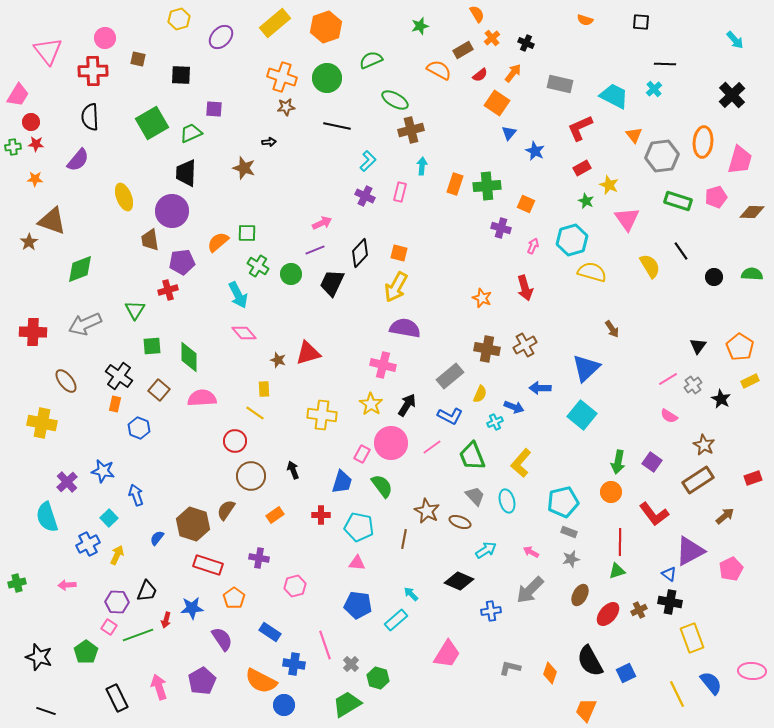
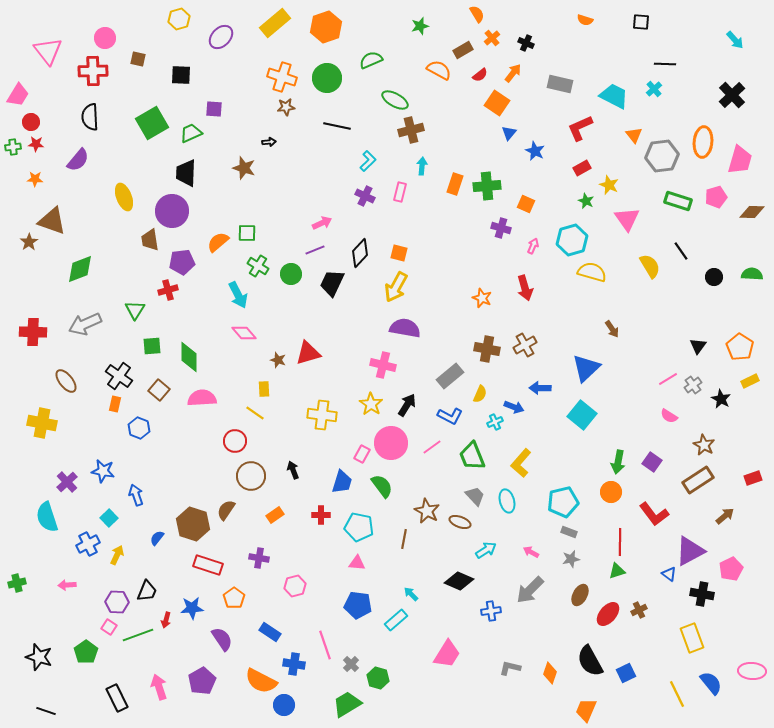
black cross at (670, 602): moved 32 px right, 8 px up
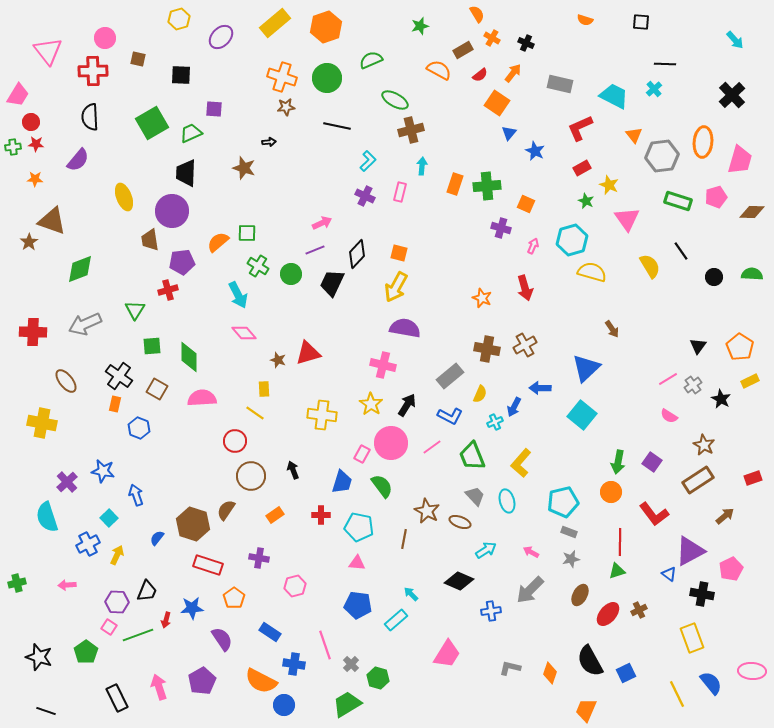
orange cross at (492, 38): rotated 21 degrees counterclockwise
black diamond at (360, 253): moved 3 px left, 1 px down
brown square at (159, 390): moved 2 px left, 1 px up; rotated 10 degrees counterclockwise
blue arrow at (514, 407): rotated 96 degrees clockwise
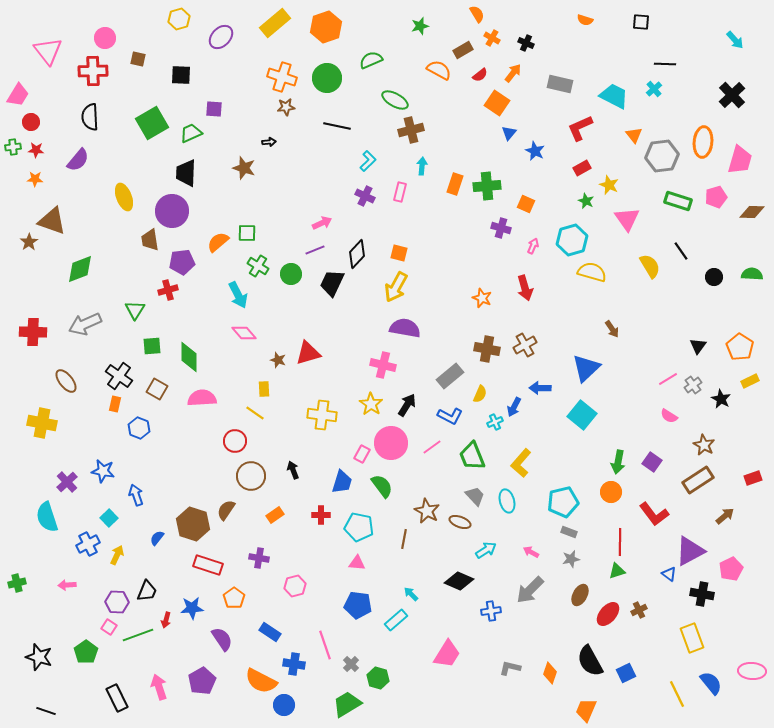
red star at (36, 144): moved 6 px down
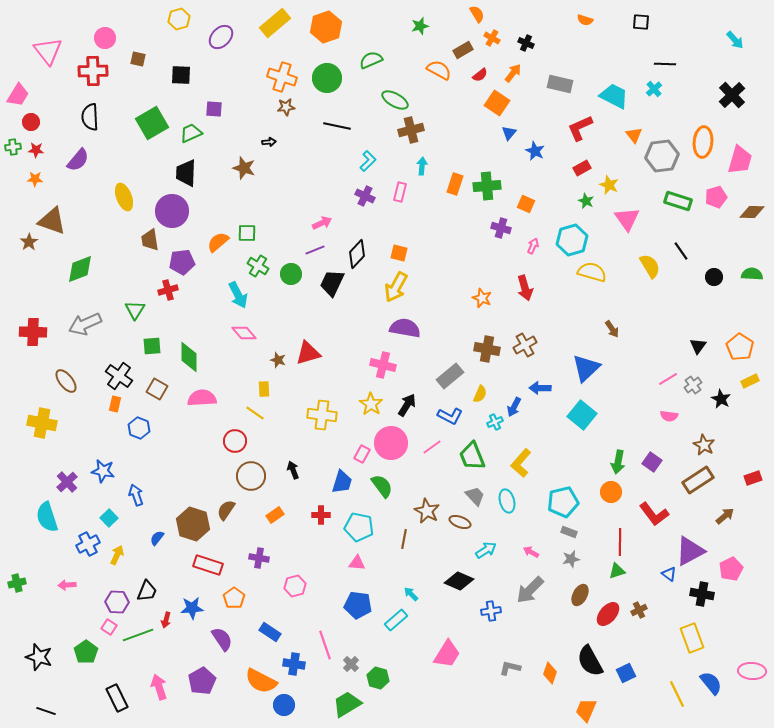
pink semicircle at (669, 416): rotated 24 degrees counterclockwise
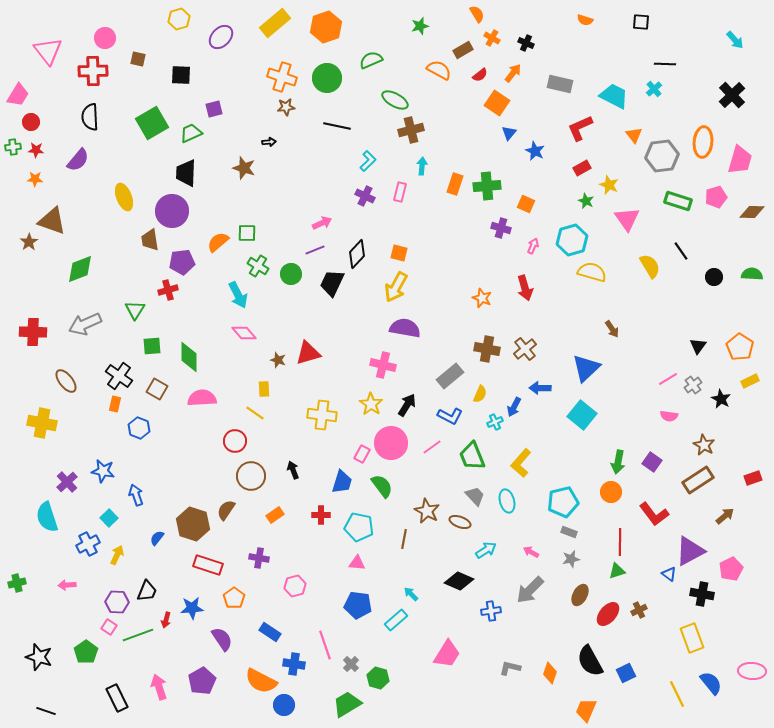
purple square at (214, 109): rotated 18 degrees counterclockwise
brown cross at (525, 345): moved 4 px down; rotated 10 degrees counterclockwise
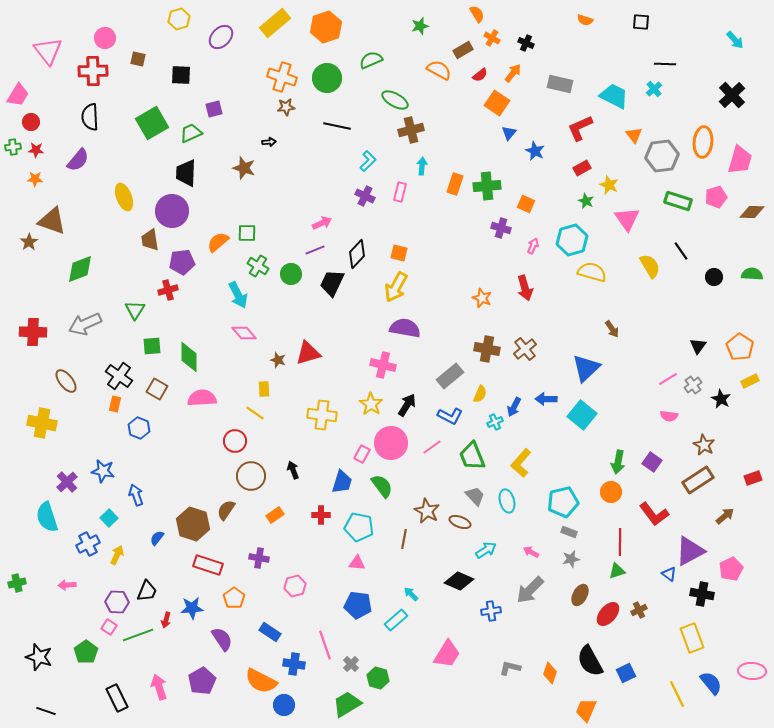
blue arrow at (540, 388): moved 6 px right, 11 px down
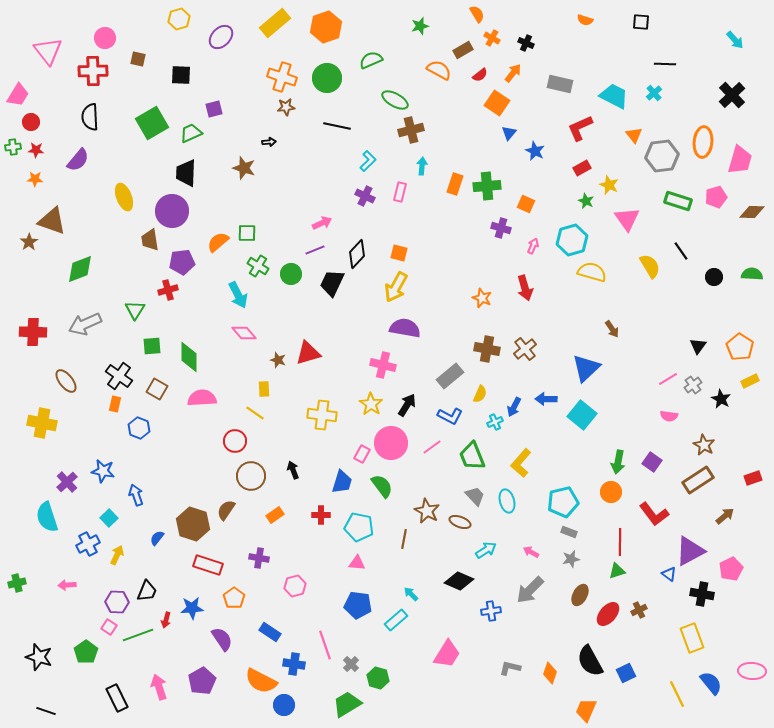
cyan cross at (654, 89): moved 4 px down
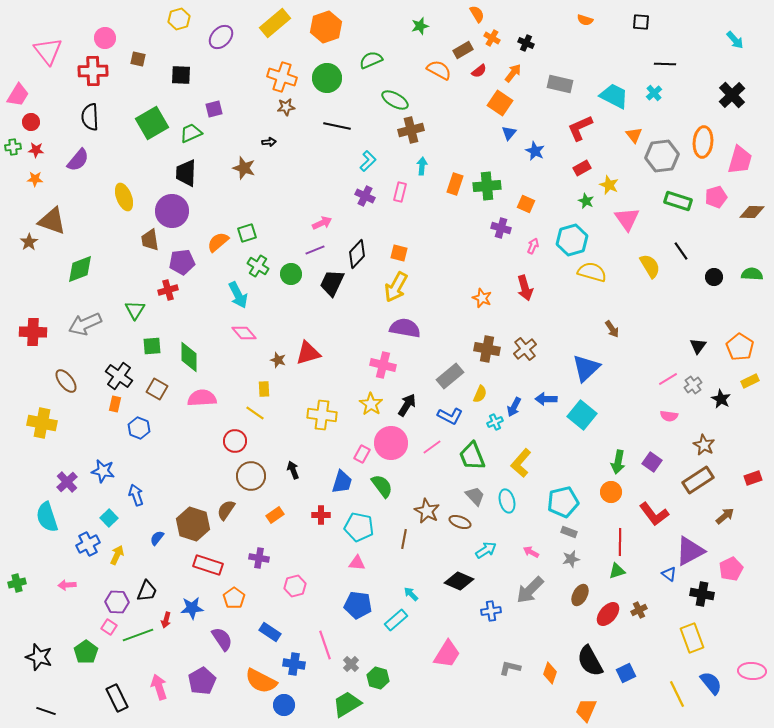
red semicircle at (480, 75): moved 1 px left, 4 px up
orange square at (497, 103): moved 3 px right
green square at (247, 233): rotated 18 degrees counterclockwise
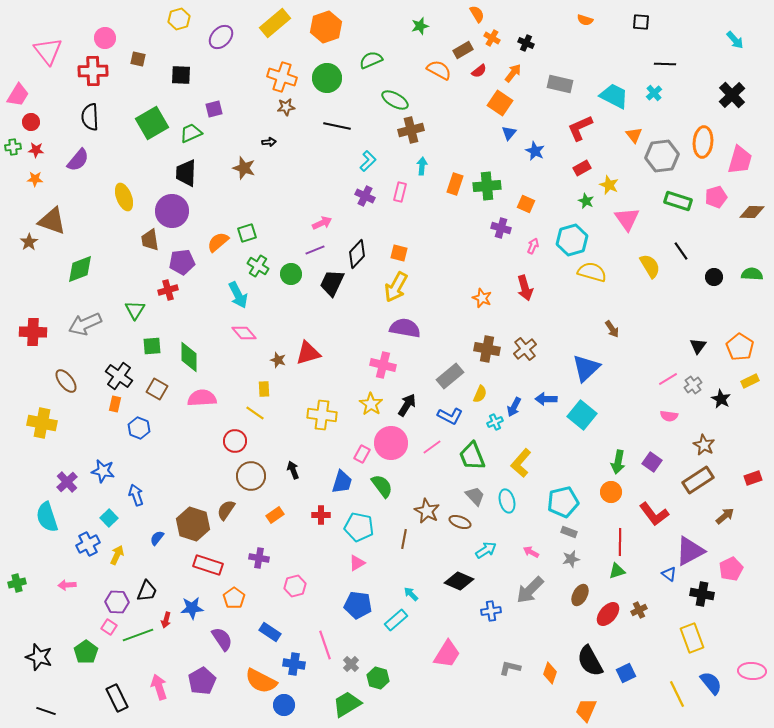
pink triangle at (357, 563): rotated 36 degrees counterclockwise
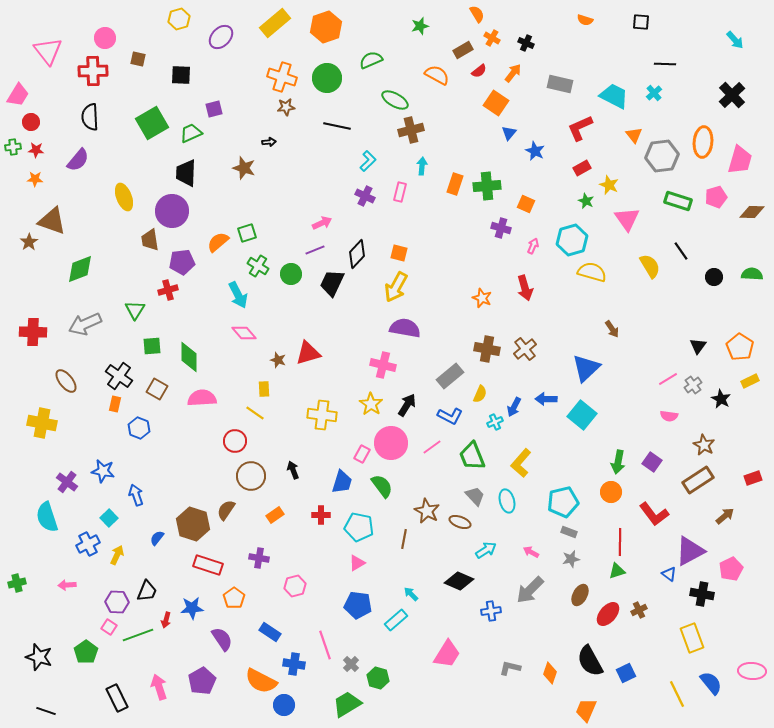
orange semicircle at (439, 70): moved 2 px left, 5 px down
orange square at (500, 103): moved 4 px left
purple cross at (67, 482): rotated 10 degrees counterclockwise
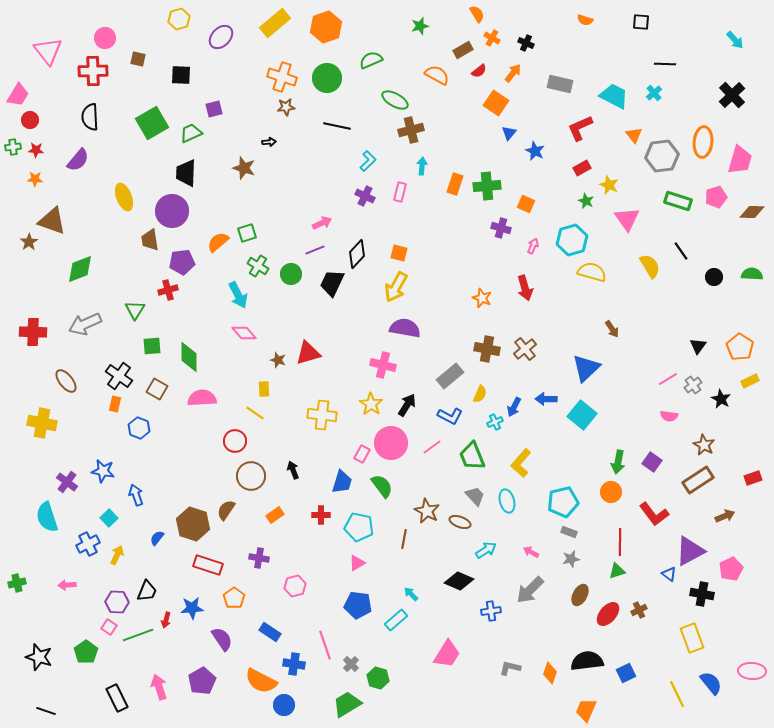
red circle at (31, 122): moved 1 px left, 2 px up
brown arrow at (725, 516): rotated 18 degrees clockwise
black semicircle at (590, 661): moved 3 px left; rotated 112 degrees clockwise
